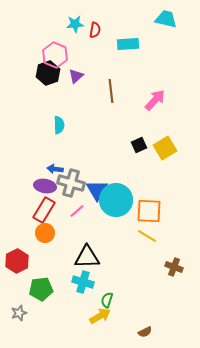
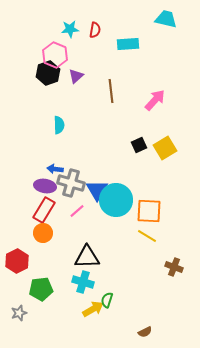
cyan star: moved 5 px left, 5 px down
orange circle: moved 2 px left
yellow arrow: moved 7 px left, 7 px up
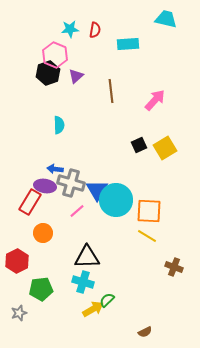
red rectangle: moved 14 px left, 8 px up
green semicircle: rotated 28 degrees clockwise
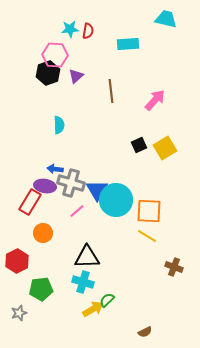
red semicircle: moved 7 px left, 1 px down
pink hexagon: rotated 20 degrees counterclockwise
